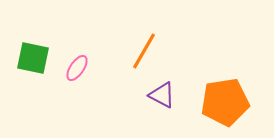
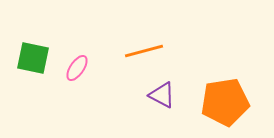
orange line: rotated 45 degrees clockwise
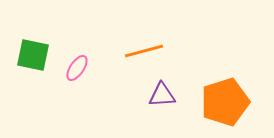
green square: moved 3 px up
purple triangle: rotated 32 degrees counterclockwise
orange pentagon: rotated 9 degrees counterclockwise
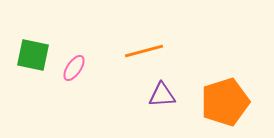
pink ellipse: moved 3 px left
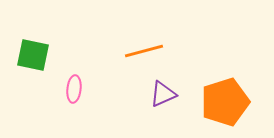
pink ellipse: moved 21 px down; rotated 28 degrees counterclockwise
purple triangle: moved 1 px right, 1 px up; rotated 20 degrees counterclockwise
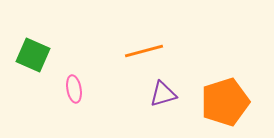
green square: rotated 12 degrees clockwise
pink ellipse: rotated 16 degrees counterclockwise
purple triangle: rotated 8 degrees clockwise
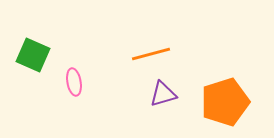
orange line: moved 7 px right, 3 px down
pink ellipse: moved 7 px up
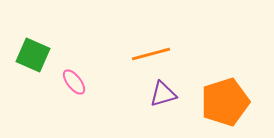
pink ellipse: rotated 28 degrees counterclockwise
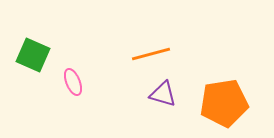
pink ellipse: moved 1 px left; rotated 16 degrees clockwise
purple triangle: rotated 32 degrees clockwise
orange pentagon: moved 1 px left, 1 px down; rotated 9 degrees clockwise
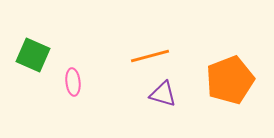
orange line: moved 1 px left, 2 px down
pink ellipse: rotated 16 degrees clockwise
orange pentagon: moved 6 px right, 23 px up; rotated 12 degrees counterclockwise
